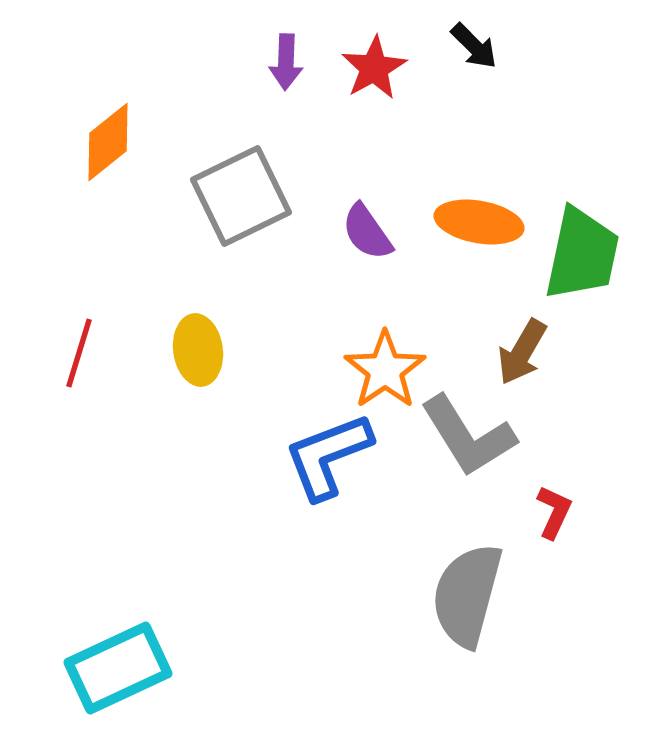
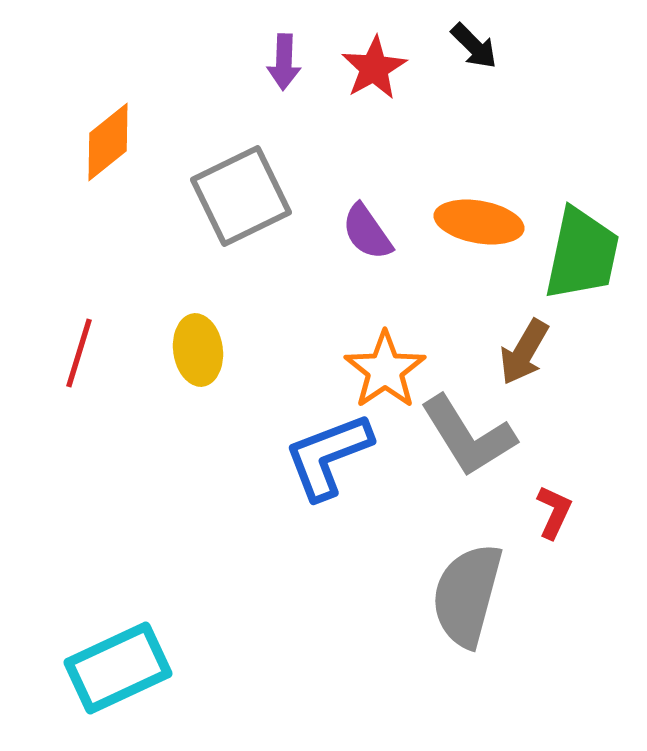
purple arrow: moved 2 px left
brown arrow: moved 2 px right
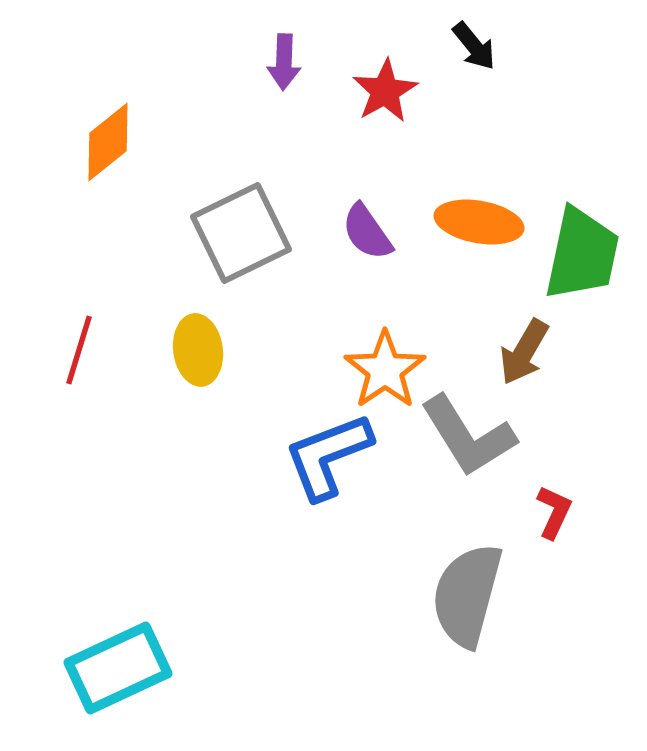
black arrow: rotated 6 degrees clockwise
red star: moved 11 px right, 23 px down
gray square: moved 37 px down
red line: moved 3 px up
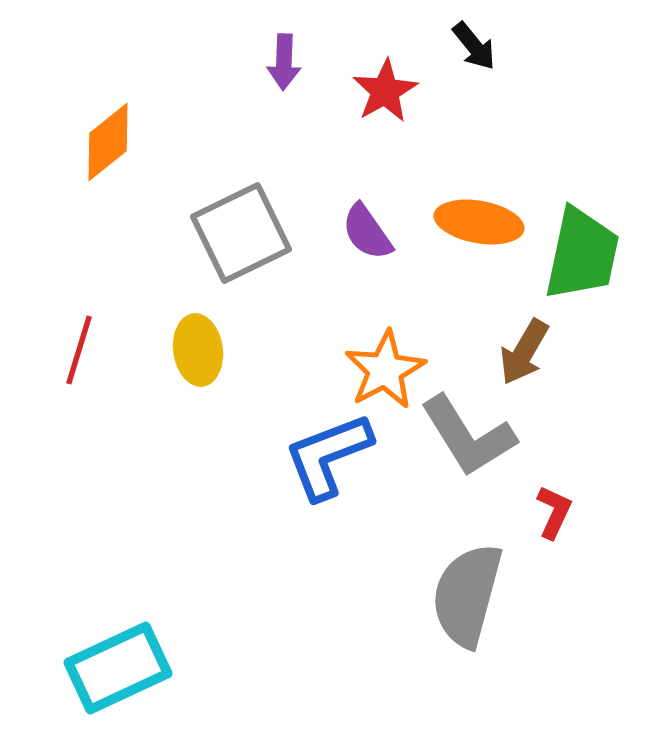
orange star: rotated 6 degrees clockwise
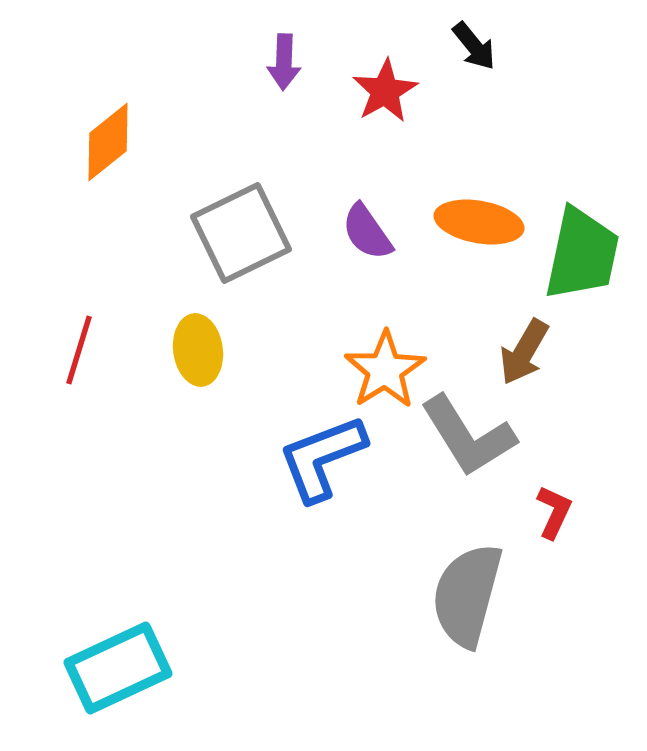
orange star: rotated 4 degrees counterclockwise
blue L-shape: moved 6 px left, 2 px down
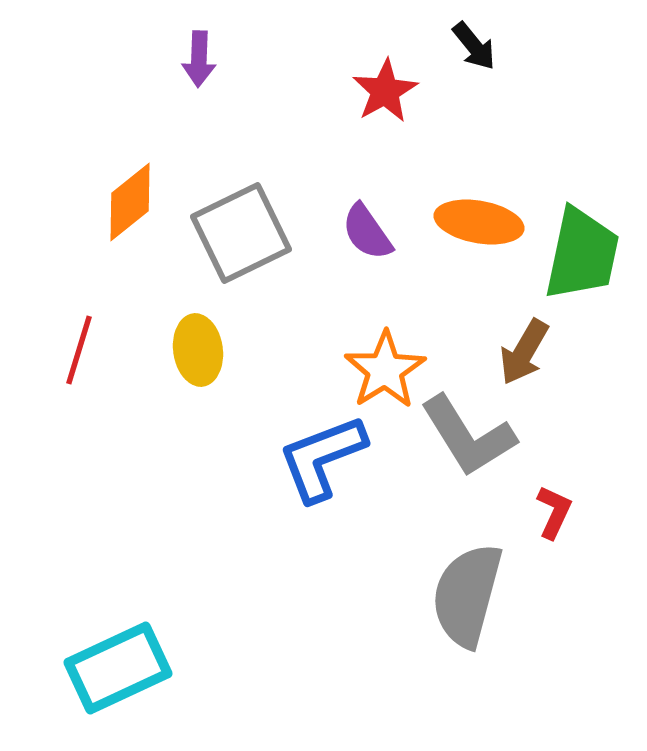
purple arrow: moved 85 px left, 3 px up
orange diamond: moved 22 px right, 60 px down
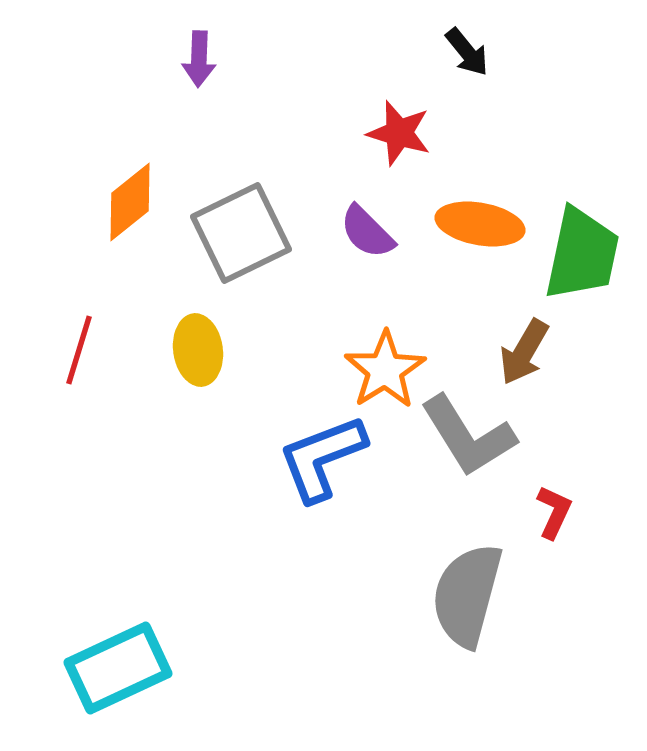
black arrow: moved 7 px left, 6 px down
red star: moved 14 px right, 42 px down; rotated 26 degrees counterclockwise
orange ellipse: moved 1 px right, 2 px down
purple semicircle: rotated 10 degrees counterclockwise
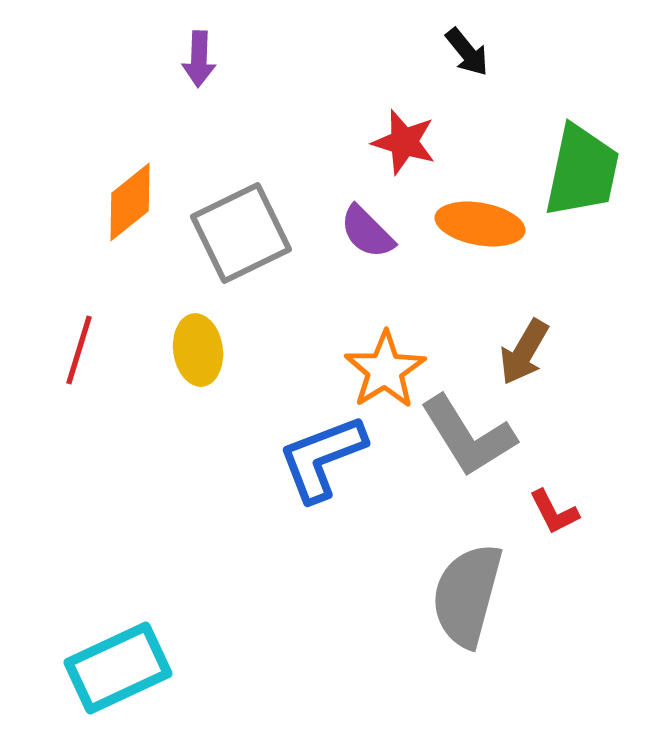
red star: moved 5 px right, 9 px down
green trapezoid: moved 83 px up
red L-shape: rotated 128 degrees clockwise
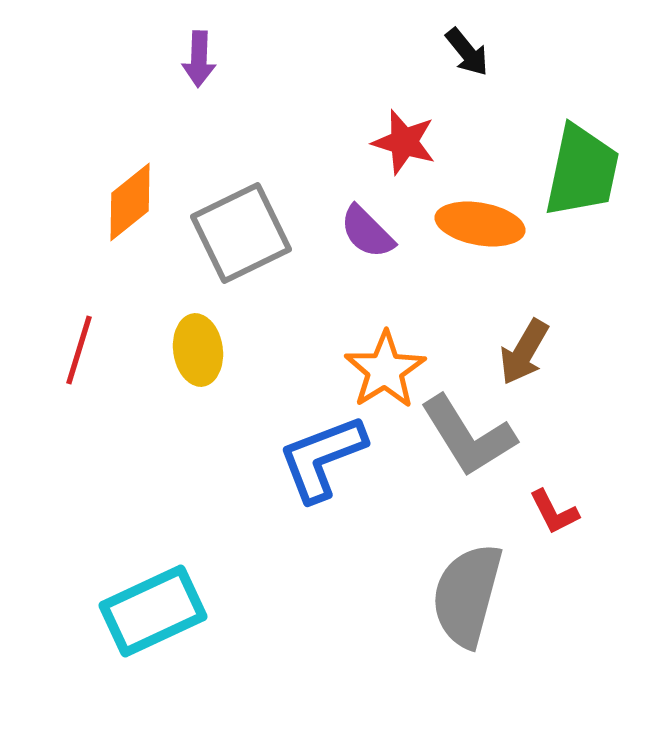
cyan rectangle: moved 35 px right, 57 px up
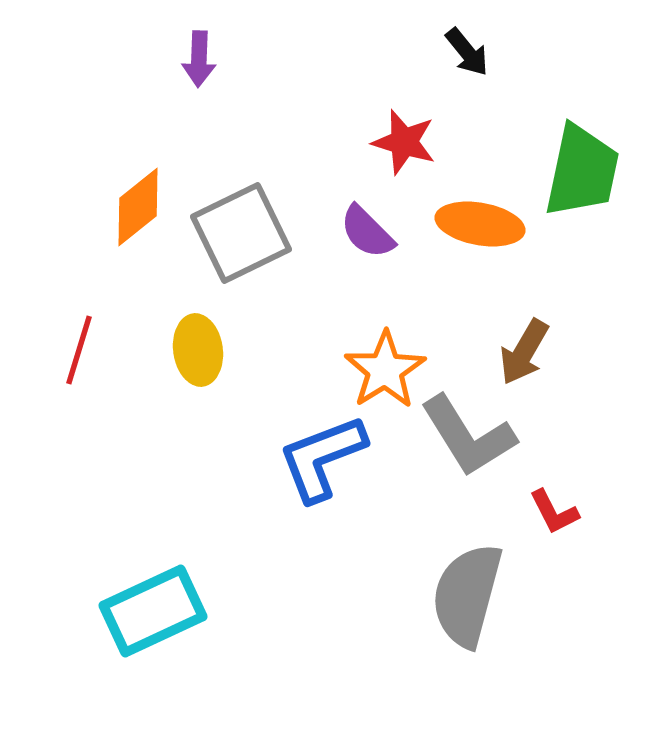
orange diamond: moved 8 px right, 5 px down
